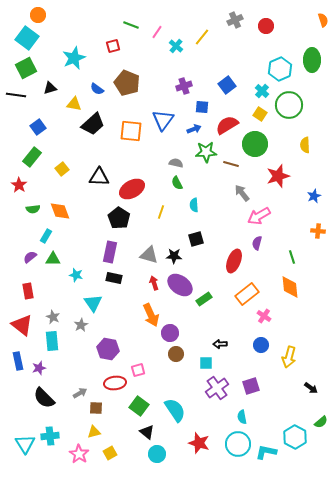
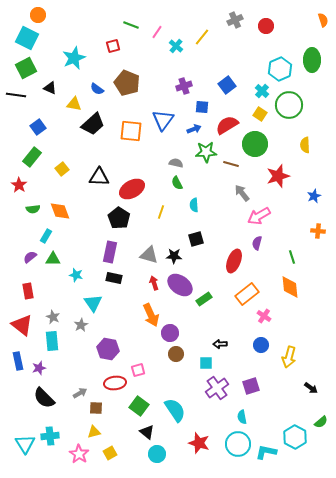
cyan square at (27, 38): rotated 10 degrees counterclockwise
black triangle at (50, 88): rotated 40 degrees clockwise
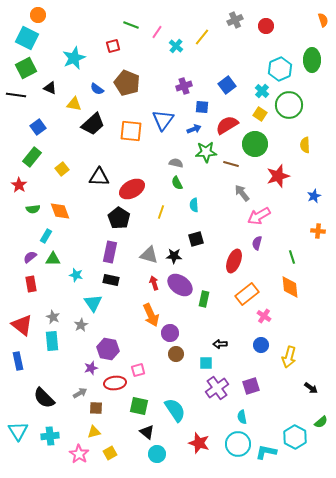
black rectangle at (114, 278): moved 3 px left, 2 px down
red rectangle at (28, 291): moved 3 px right, 7 px up
green rectangle at (204, 299): rotated 42 degrees counterclockwise
purple star at (39, 368): moved 52 px right
green square at (139, 406): rotated 24 degrees counterclockwise
cyan triangle at (25, 444): moved 7 px left, 13 px up
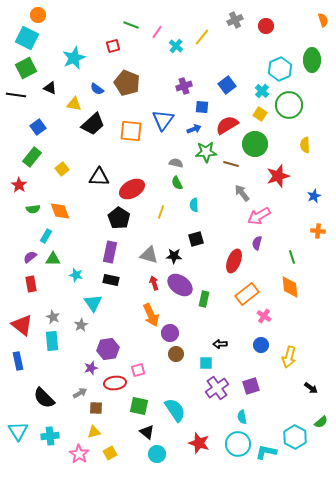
purple hexagon at (108, 349): rotated 20 degrees counterclockwise
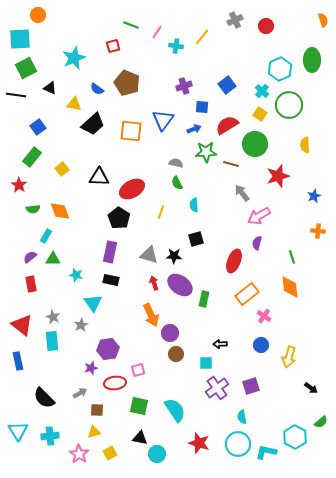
cyan square at (27, 38): moved 7 px left, 1 px down; rotated 30 degrees counterclockwise
cyan cross at (176, 46): rotated 32 degrees counterclockwise
brown square at (96, 408): moved 1 px right, 2 px down
black triangle at (147, 432): moved 7 px left, 6 px down; rotated 28 degrees counterclockwise
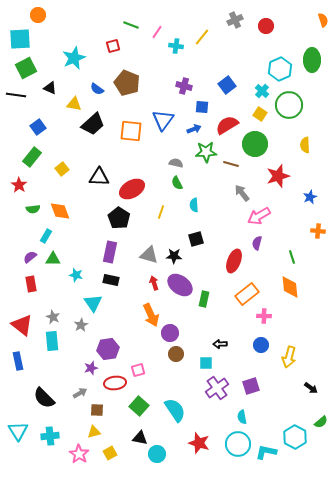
purple cross at (184, 86): rotated 35 degrees clockwise
blue star at (314, 196): moved 4 px left, 1 px down
pink cross at (264, 316): rotated 32 degrees counterclockwise
green square at (139, 406): rotated 30 degrees clockwise
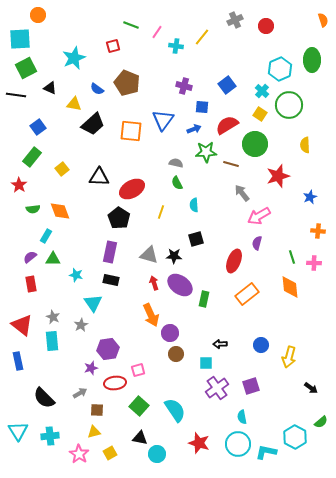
pink cross at (264, 316): moved 50 px right, 53 px up
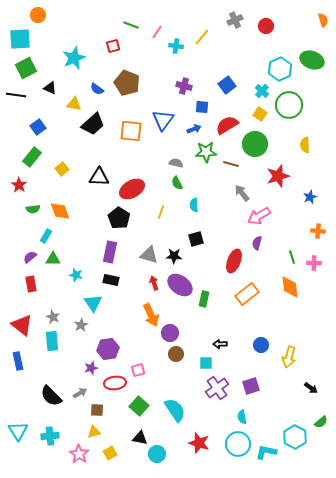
green ellipse at (312, 60): rotated 70 degrees counterclockwise
black semicircle at (44, 398): moved 7 px right, 2 px up
